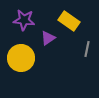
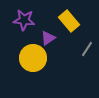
yellow rectangle: rotated 15 degrees clockwise
gray line: rotated 21 degrees clockwise
yellow circle: moved 12 px right
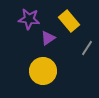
purple star: moved 5 px right, 1 px up
gray line: moved 1 px up
yellow circle: moved 10 px right, 13 px down
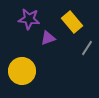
yellow rectangle: moved 3 px right, 1 px down
purple triangle: rotated 14 degrees clockwise
yellow circle: moved 21 px left
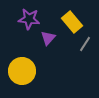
purple triangle: rotated 28 degrees counterclockwise
gray line: moved 2 px left, 4 px up
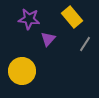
yellow rectangle: moved 5 px up
purple triangle: moved 1 px down
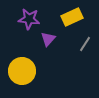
yellow rectangle: rotated 75 degrees counterclockwise
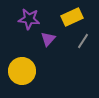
gray line: moved 2 px left, 3 px up
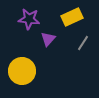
gray line: moved 2 px down
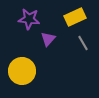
yellow rectangle: moved 3 px right
gray line: rotated 63 degrees counterclockwise
